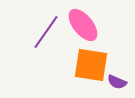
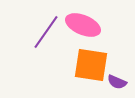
pink ellipse: rotated 28 degrees counterclockwise
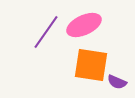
pink ellipse: moved 1 px right; rotated 48 degrees counterclockwise
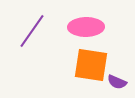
pink ellipse: moved 2 px right, 2 px down; rotated 24 degrees clockwise
purple line: moved 14 px left, 1 px up
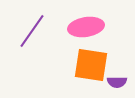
pink ellipse: rotated 8 degrees counterclockwise
purple semicircle: rotated 24 degrees counterclockwise
